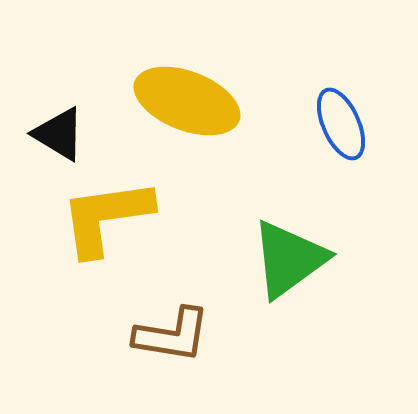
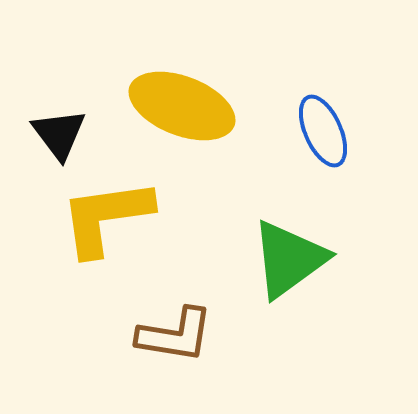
yellow ellipse: moved 5 px left, 5 px down
blue ellipse: moved 18 px left, 7 px down
black triangle: rotated 22 degrees clockwise
brown L-shape: moved 3 px right
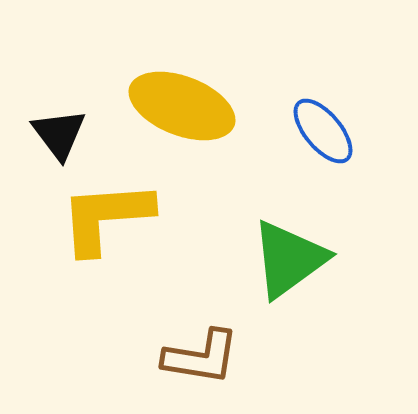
blue ellipse: rotated 16 degrees counterclockwise
yellow L-shape: rotated 4 degrees clockwise
brown L-shape: moved 26 px right, 22 px down
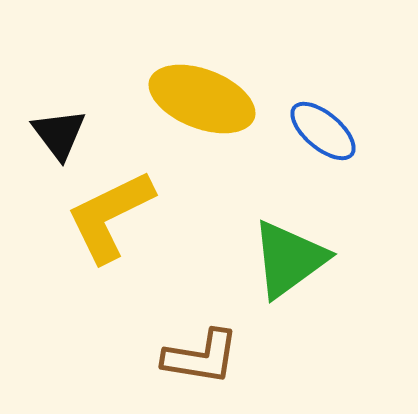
yellow ellipse: moved 20 px right, 7 px up
blue ellipse: rotated 10 degrees counterclockwise
yellow L-shape: moved 4 px right, 1 px up; rotated 22 degrees counterclockwise
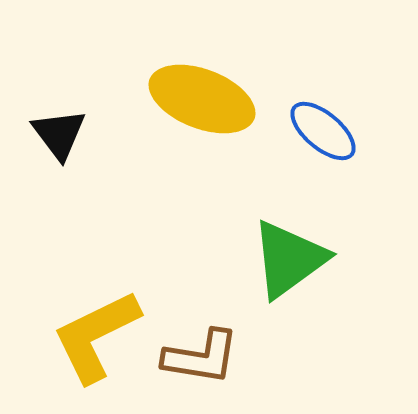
yellow L-shape: moved 14 px left, 120 px down
